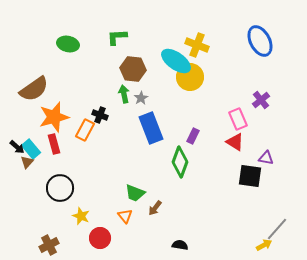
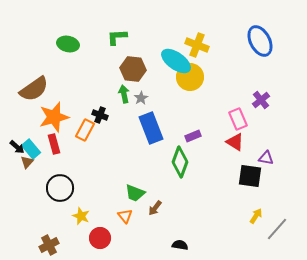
purple rectangle: rotated 42 degrees clockwise
yellow arrow: moved 8 px left, 29 px up; rotated 28 degrees counterclockwise
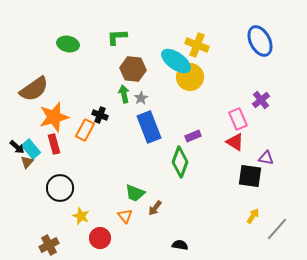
blue rectangle: moved 2 px left, 1 px up
yellow arrow: moved 3 px left
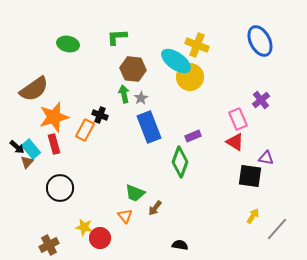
yellow star: moved 3 px right, 11 px down; rotated 12 degrees counterclockwise
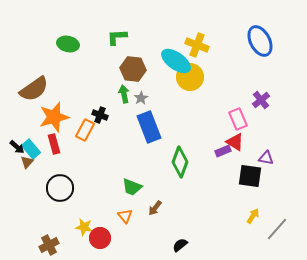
purple rectangle: moved 30 px right, 15 px down
green trapezoid: moved 3 px left, 6 px up
black semicircle: rotated 49 degrees counterclockwise
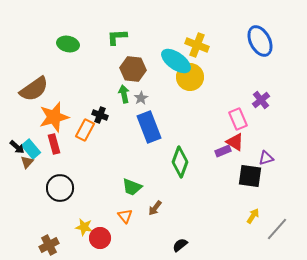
purple triangle: rotated 28 degrees counterclockwise
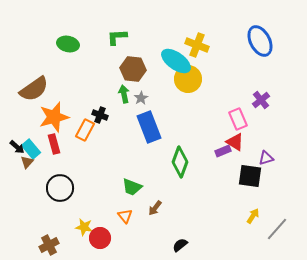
yellow circle: moved 2 px left, 2 px down
